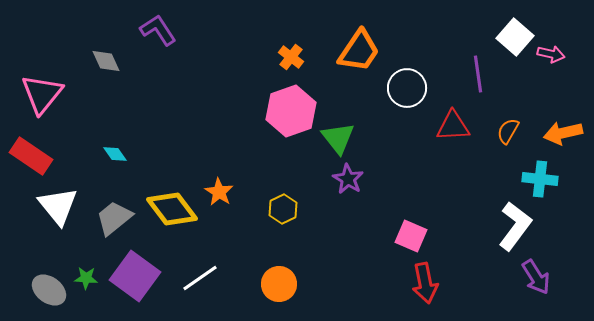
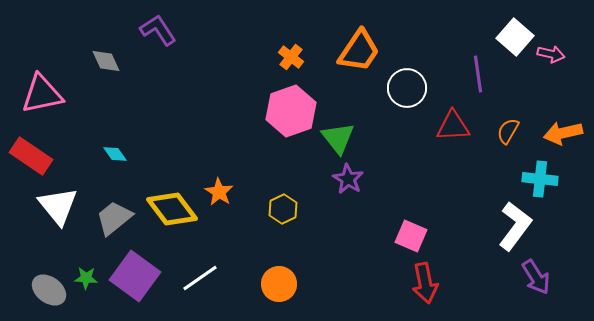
pink triangle: rotated 39 degrees clockwise
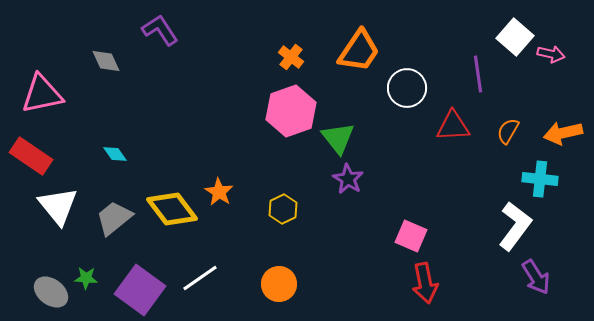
purple L-shape: moved 2 px right
purple square: moved 5 px right, 14 px down
gray ellipse: moved 2 px right, 2 px down
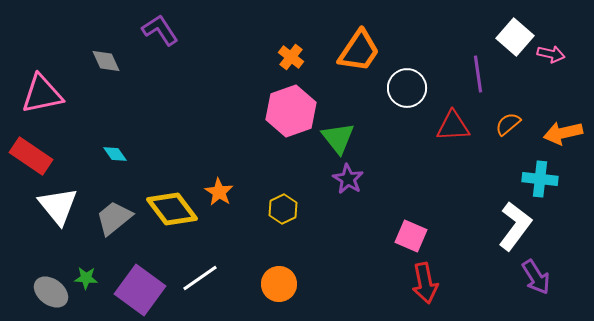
orange semicircle: moved 7 px up; rotated 20 degrees clockwise
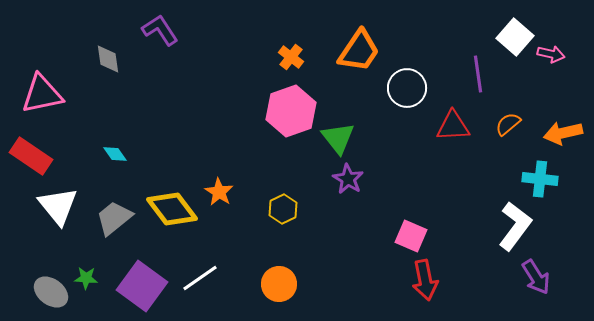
gray diamond: moved 2 px right, 2 px up; rotated 16 degrees clockwise
red arrow: moved 3 px up
purple square: moved 2 px right, 4 px up
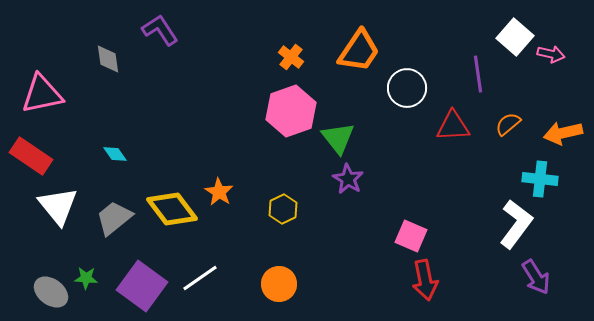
white L-shape: moved 1 px right, 2 px up
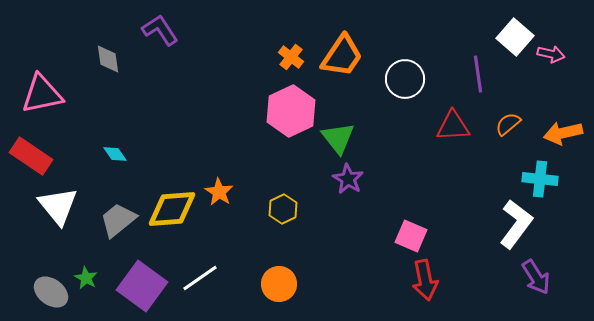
orange trapezoid: moved 17 px left, 5 px down
white circle: moved 2 px left, 9 px up
pink hexagon: rotated 6 degrees counterclockwise
yellow diamond: rotated 57 degrees counterclockwise
gray trapezoid: moved 4 px right, 2 px down
green star: rotated 25 degrees clockwise
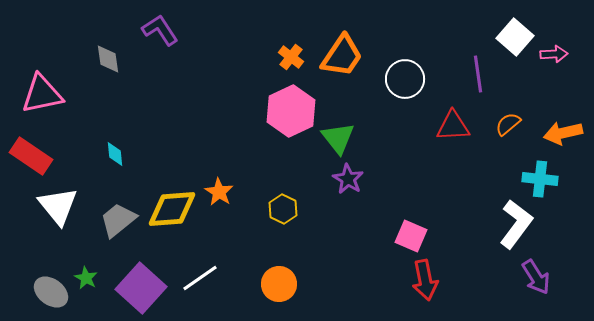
pink arrow: moved 3 px right; rotated 16 degrees counterclockwise
cyan diamond: rotated 30 degrees clockwise
yellow hexagon: rotated 8 degrees counterclockwise
purple square: moved 1 px left, 2 px down; rotated 6 degrees clockwise
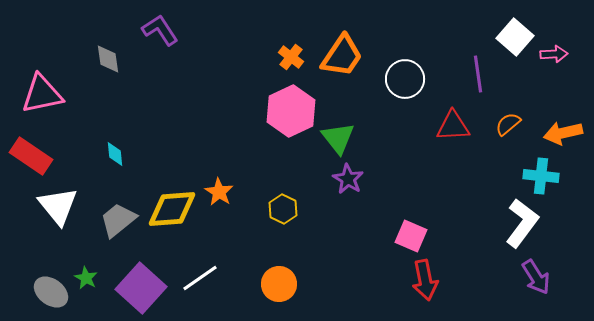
cyan cross: moved 1 px right, 3 px up
white L-shape: moved 6 px right, 1 px up
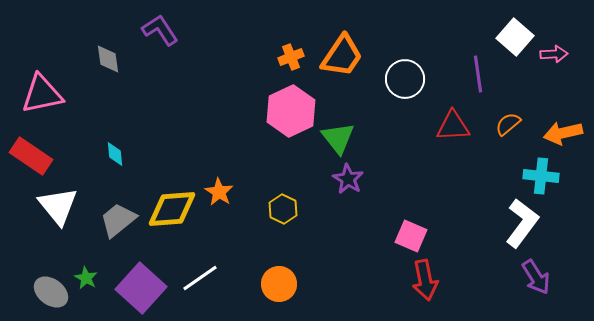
orange cross: rotated 30 degrees clockwise
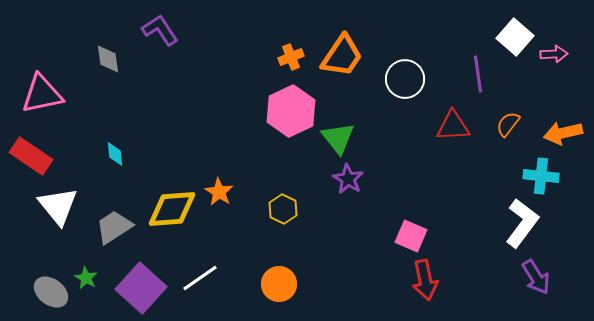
orange semicircle: rotated 12 degrees counterclockwise
gray trapezoid: moved 4 px left, 7 px down; rotated 6 degrees clockwise
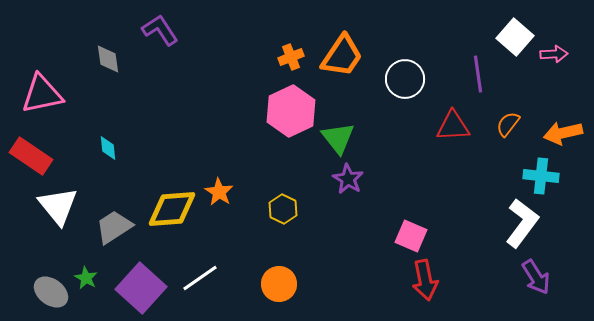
cyan diamond: moved 7 px left, 6 px up
